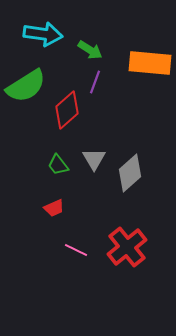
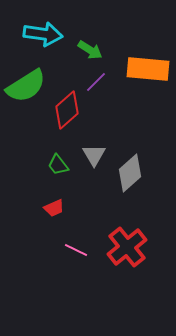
orange rectangle: moved 2 px left, 6 px down
purple line: moved 1 px right; rotated 25 degrees clockwise
gray triangle: moved 4 px up
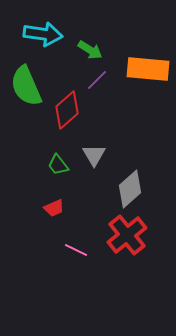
purple line: moved 1 px right, 2 px up
green semicircle: rotated 99 degrees clockwise
gray diamond: moved 16 px down
red cross: moved 12 px up
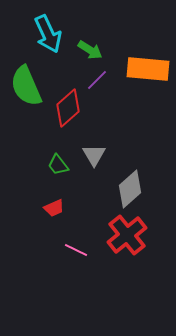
cyan arrow: moved 5 px right; rotated 57 degrees clockwise
red diamond: moved 1 px right, 2 px up
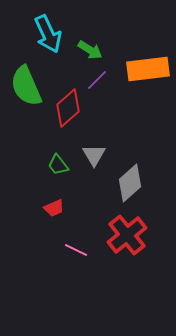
orange rectangle: rotated 12 degrees counterclockwise
gray diamond: moved 6 px up
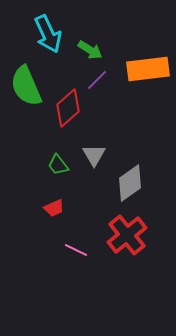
gray diamond: rotated 6 degrees clockwise
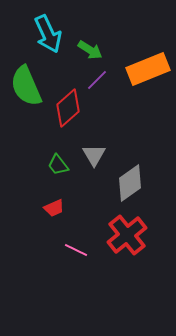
orange rectangle: rotated 15 degrees counterclockwise
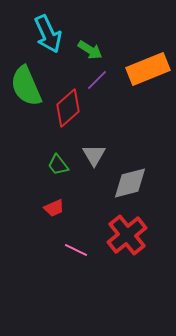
gray diamond: rotated 21 degrees clockwise
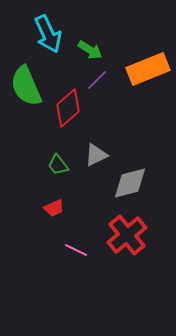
gray triangle: moved 2 px right; rotated 35 degrees clockwise
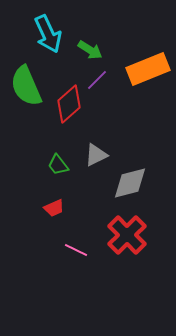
red diamond: moved 1 px right, 4 px up
red cross: rotated 6 degrees counterclockwise
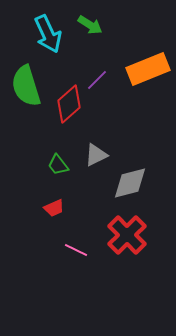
green arrow: moved 25 px up
green semicircle: rotated 6 degrees clockwise
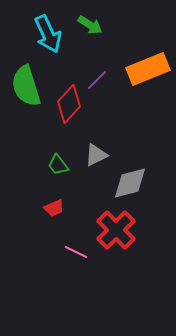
red diamond: rotated 6 degrees counterclockwise
red cross: moved 11 px left, 5 px up
pink line: moved 2 px down
